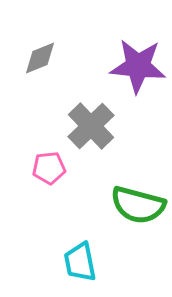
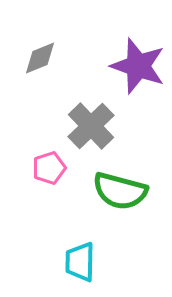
purple star: rotated 14 degrees clockwise
pink pentagon: rotated 12 degrees counterclockwise
green semicircle: moved 18 px left, 14 px up
cyan trapezoid: rotated 12 degrees clockwise
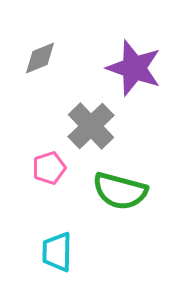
purple star: moved 4 px left, 2 px down
cyan trapezoid: moved 23 px left, 10 px up
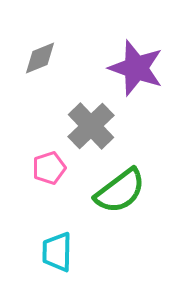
purple star: moved 2 px right
green semicircle: rotated 52 degrees counterclockwise
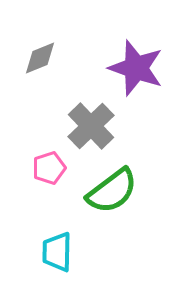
green semicircle: moved 8 px left
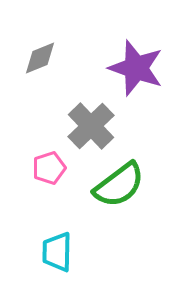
green semicircle: moved 7 px right, 6 px up
